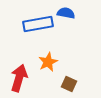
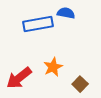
orange star: moved 5 px right, 5 px down
red arrow: rotated 144 degrees counterclockwise
brown square: moved 11 px right; rotated 21 degrees clockwise
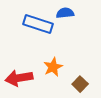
blue semicircle: moved 1 px left; rotated 18 degrees counterclockwise
blue rectangle: rotated 28 degrees clockwise
red arrow: rotated 28 degrees clockwise
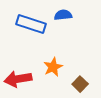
blue semicircle: moved 2 px left, 2 px down
blue rectangle: moved 7 px left
red arrow: moved 1 px left, 1 px down
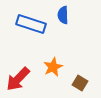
blue semicircle: rotated 84 degrees counterclockwise
red arrow: rotated 36 degrees counterclockwise
brown square: moved 1 px up; rotated 14 degrees counterclockwise
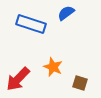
blue semicircle: moved 3 px right, 2 px up; rotated 54 degrees clockwise
orange star: rotated 24 degrees counterclockwise
brown square: rotated 14 degrees counterclockwise
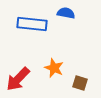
blue semicircle: rotated 48 degrees clockwise
blue rectangle: moved 1 px right; rotated 12 degrees counterclockwise
orange star: moved 1 px right, 1 px down
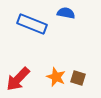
blue rectangle: rotated 16 degrees clockwise
orange star: moved 2 px right, 9 px down
brown square: moved 2 px left, 5 px up
